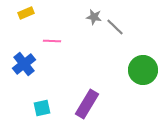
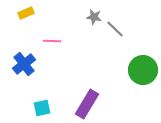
gray line: moved 2 px down
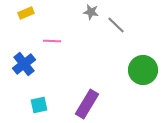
gray star: moved 3 px left, 5 px up
gray line: moved 1 px right, 4 px up
cyan square: moved 3 px left, 3 px up
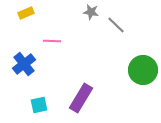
purple rectangle: moved 6 px left, 6 px up
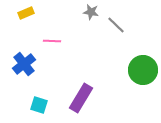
cyan square: rotated 30 degrees clockwise
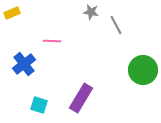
yellow rectangle: moved 14 px left
gray line: rotated 18 degrees clockwise
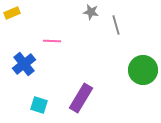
gray line: rotated 12 degrees clockwise
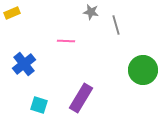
pink line: moved 14 px right
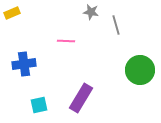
blue cross: rotated 30 degrees clockwise
green circle: moved 3 px left
cyan square: rotated 30 degrees counterclockwise
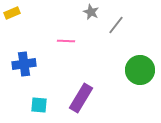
gray star: rotated 14 degrees clockwise
gray line: rotated 54 degrees clockwise
cyan square: rotated 18 degrees clockwise
